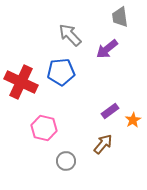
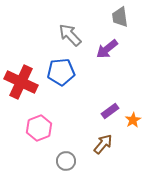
pink hexagon: moved 5 px left; rotated 25 degrees clockwise
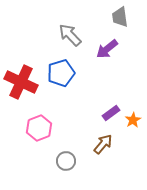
blue pentagon: moved 1 px down; rotated 12 degrees counterclockwise
purple rectangle: moved 1 px right, 2 px down
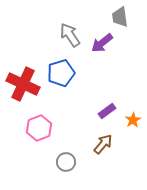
gray arrow: rotated 10 degrees clockwise
purple arrow: moved 5 px left, 6 px up
red cross: moved 2 px right, 2 px down
purple rectangle: moved 4 px left, 2 px up
gray circle: moved 1 px down
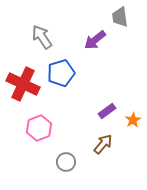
gray arrow: moved 28 px left, 2 px down
purple arrow: moved 7 px left, 3 px up
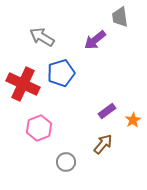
gray arrow: rotated 25 degrees counterclockwise
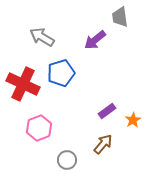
gray circle: moved 1 px right, 2 px up
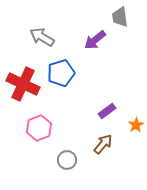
orange star: moved 3 px right, 5 px down
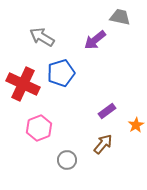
gray trapezoid: rotated 110 degrees clockwise
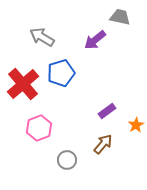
red cross: rotated 24 degrees clockwise
